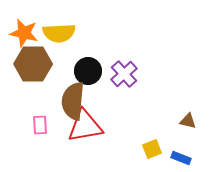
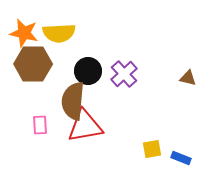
brown triangle: moved 43 px up
yellow square: rotated 12 degrees clockwise
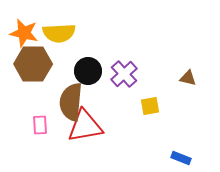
brown semicircle: moved 2 px left, 1 px down
yellow square: moved 2 px left, 43 px up
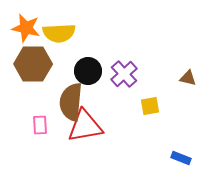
orange star: moved 2 px right, 5 px up
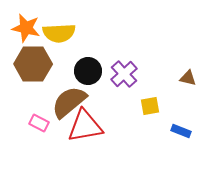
brown semicircle: moved 2 px left; rotated 45 degrees clockwise
pink rectangle: moved 1 px left, 2 px up; rotated 60 degrees counterclockwise
blue rectangle: moved 27 px up
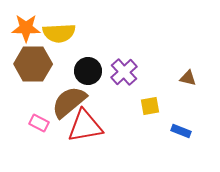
orange star: rotated 12 degrees counterclockwise
purple cross: moved 2 px up
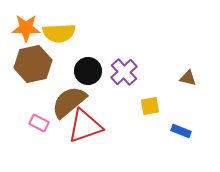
brown hexagon: rotated 12 degrees counterclockwise
red triangle: rotated 9 degrees counterclockwise
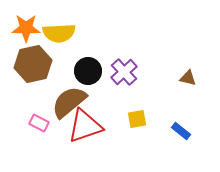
yellow square: moved 13 px left, 13 px down
blue rectangle: rotated 18 degrees clockwise
